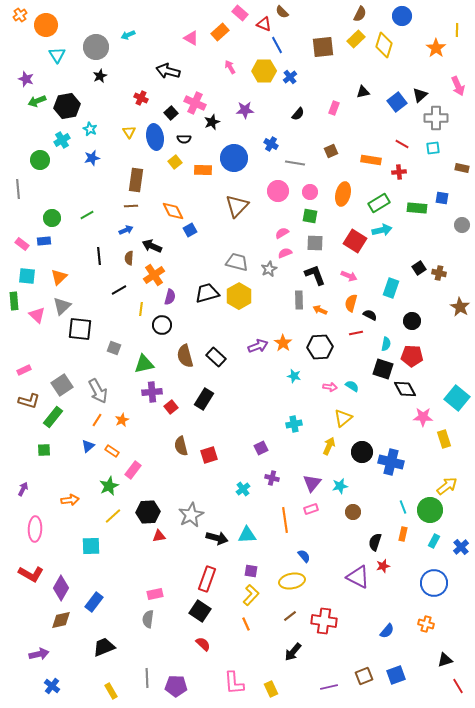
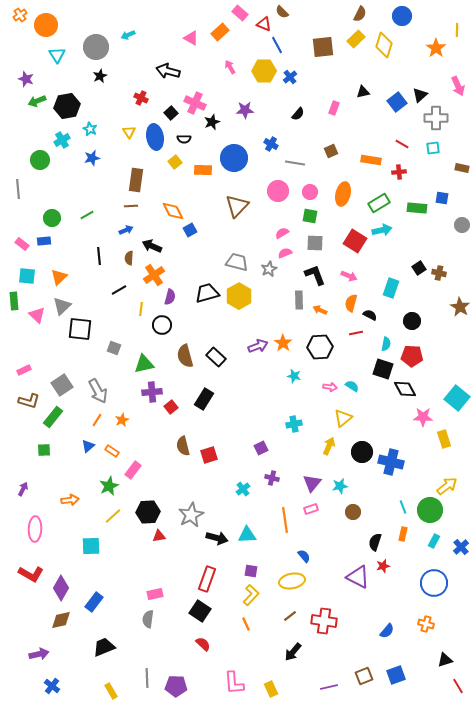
brown semicircle at (181, 446): moved 2 px right
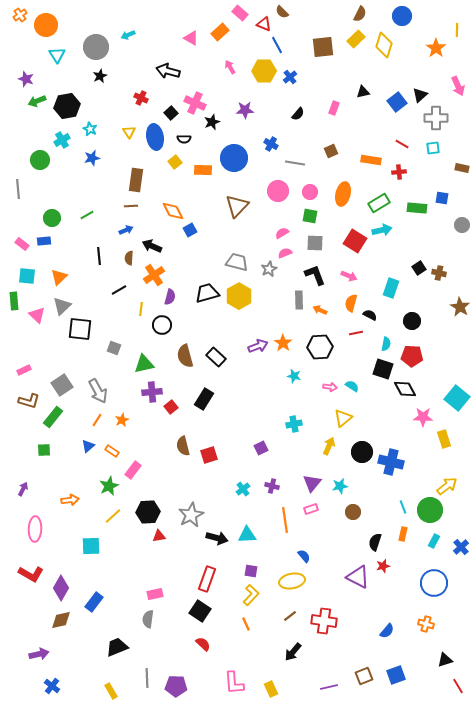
purple cross at (272, 478): moved 8 px down
black trapezoid at (104, 647): moved 13 px right
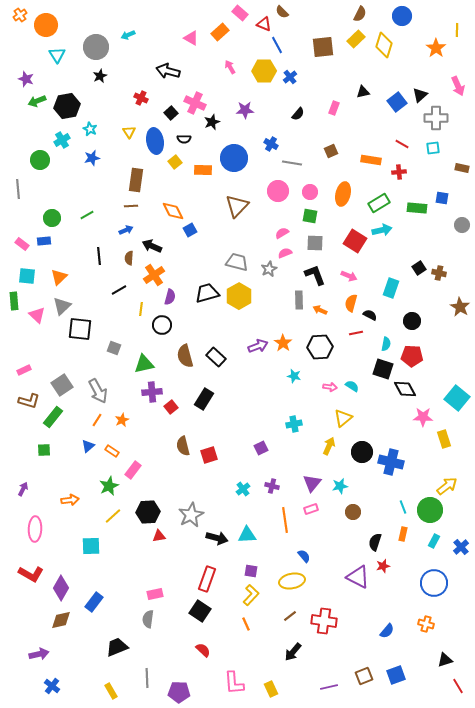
blue ellipse at (155, 137): moved 4 px down
gray line at (295, 163): moved 3 px left
red semicircle at (203, 644): moved 6 px down
purple pentagon at (176, 686): moved 3 px right, 6 px down
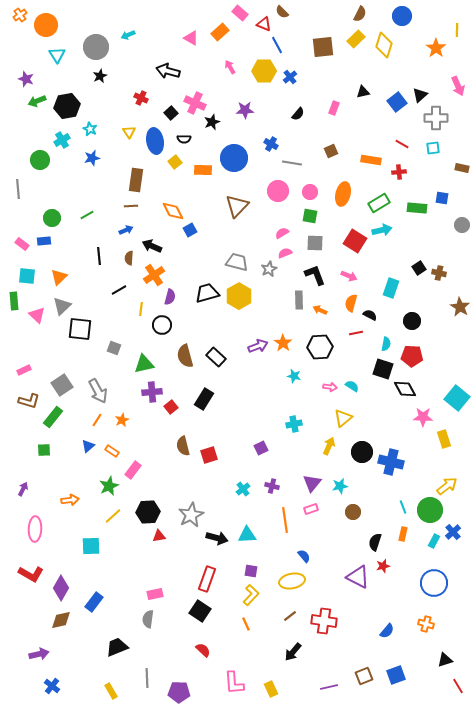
blue cross at (461, 547): moved 8 px left, 15 px up
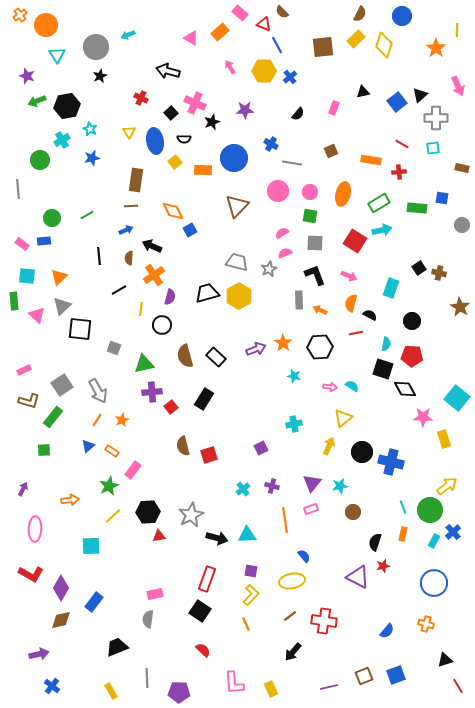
purple star at (26, 79): moved 1 px right, 3 px up
purple arrow at (258, 346): moved 2 px left, 3 px down
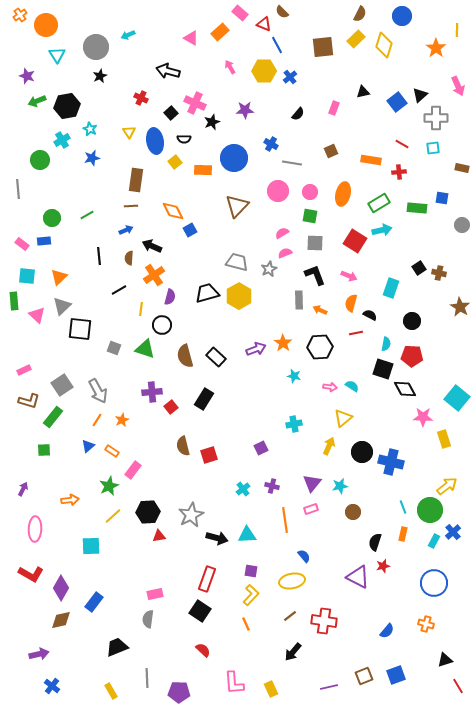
green triangle at (144, 364): moved 1 px right, 15 px up; rotated 30 degrees clockwise
